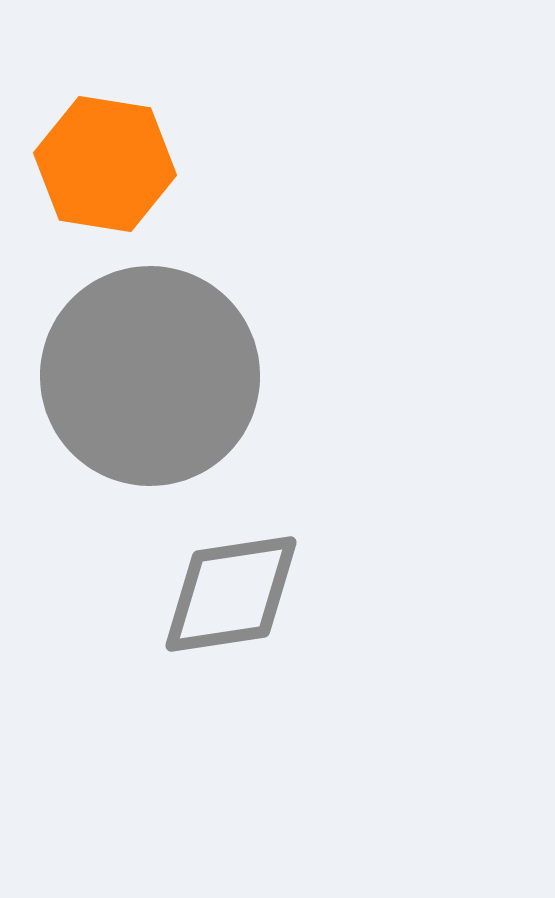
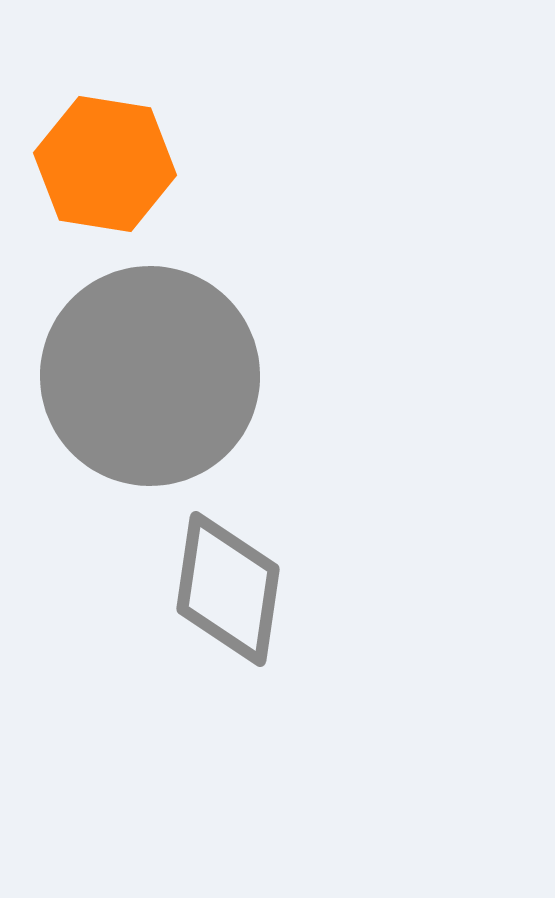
gray diamond: moved 3 px left, 5 px up; rotated 73 degrees counterclockwise
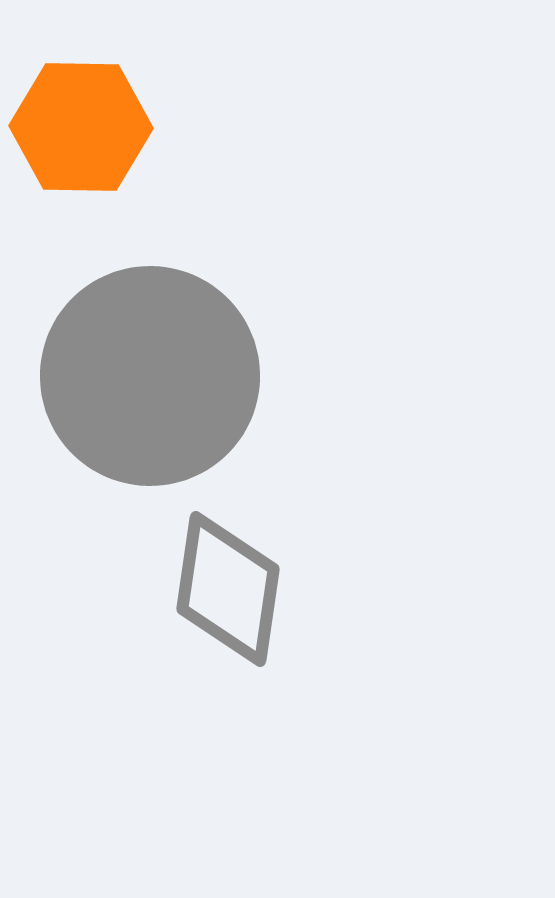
orange hexagon: moved 24 px left, 37 px up; rotated 8 degrees counterclockwise
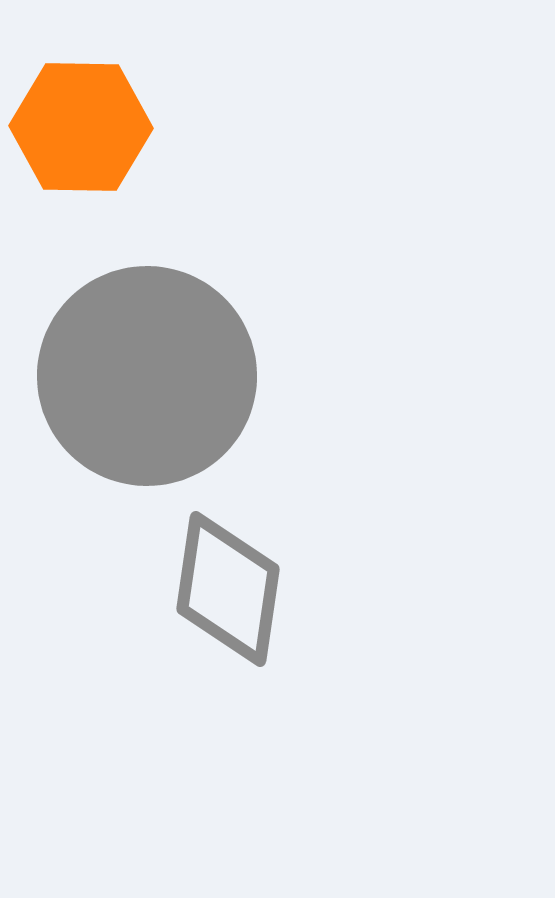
gray circle: moved 3 px left
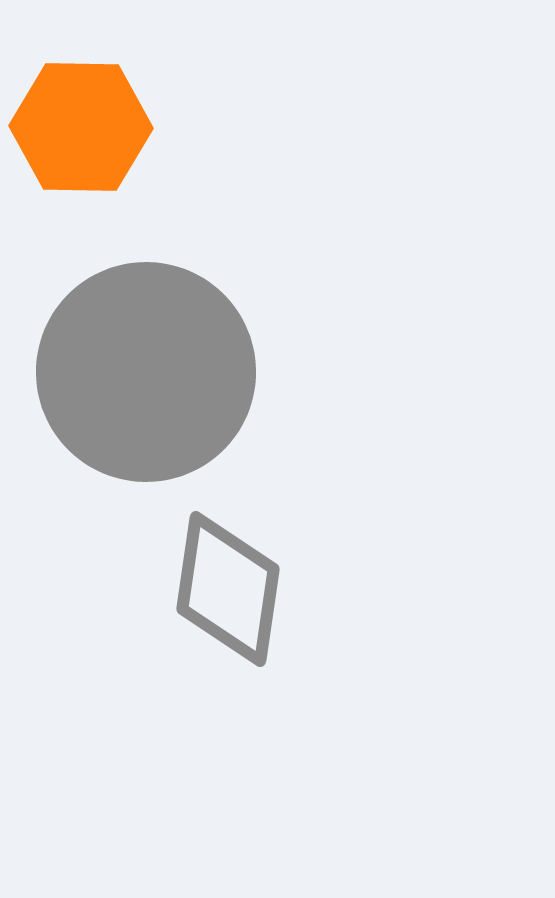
gray circle: moved 1 px left, 4 px up
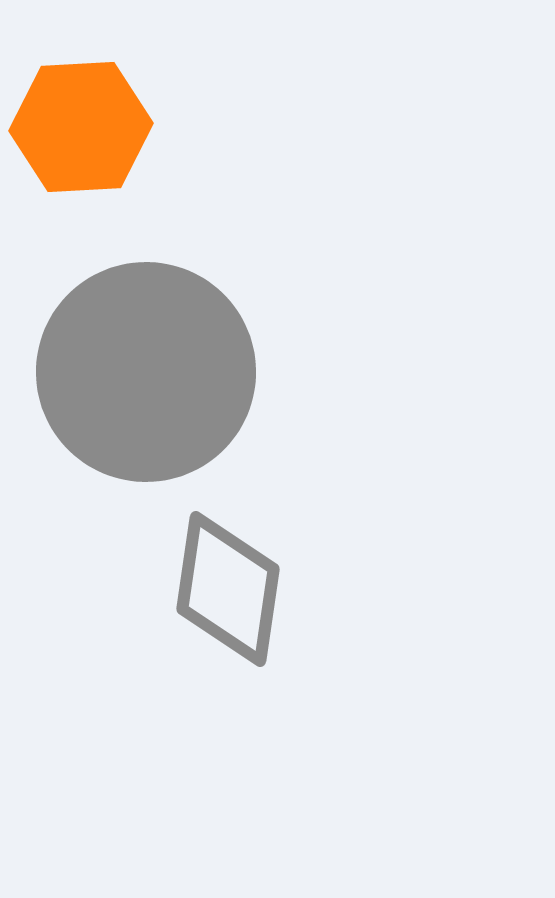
orange hexagon: rotated 4 degrees counterclockwise
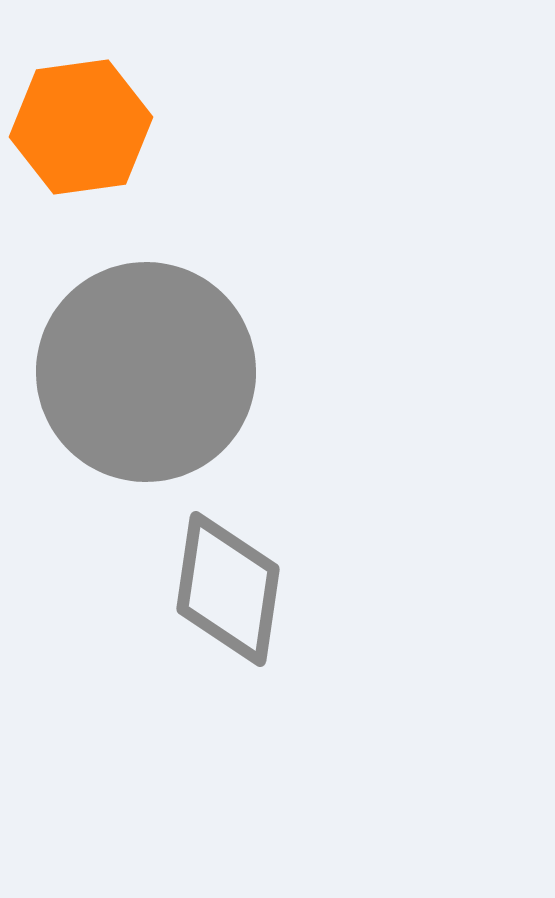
orange hexagon: rotated 5 degrees counterclockwise
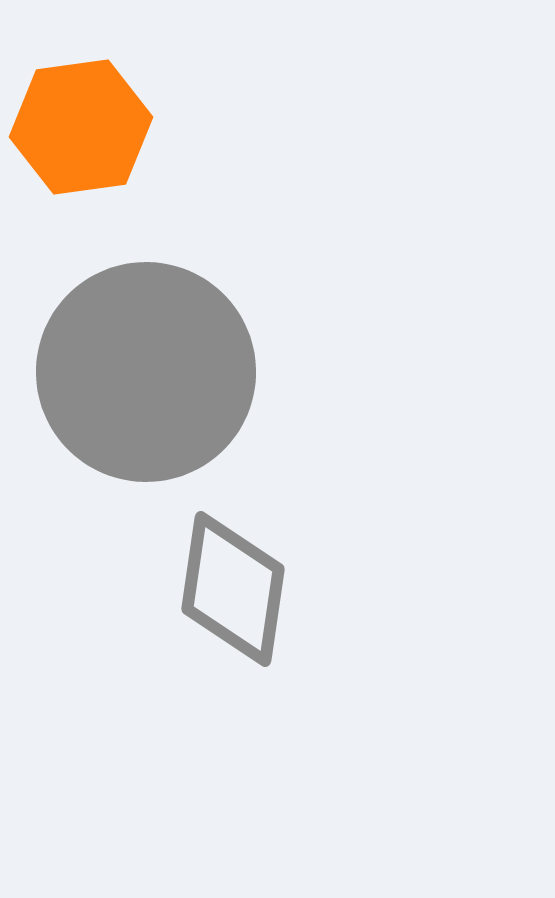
gray diamond: moved 5 px right
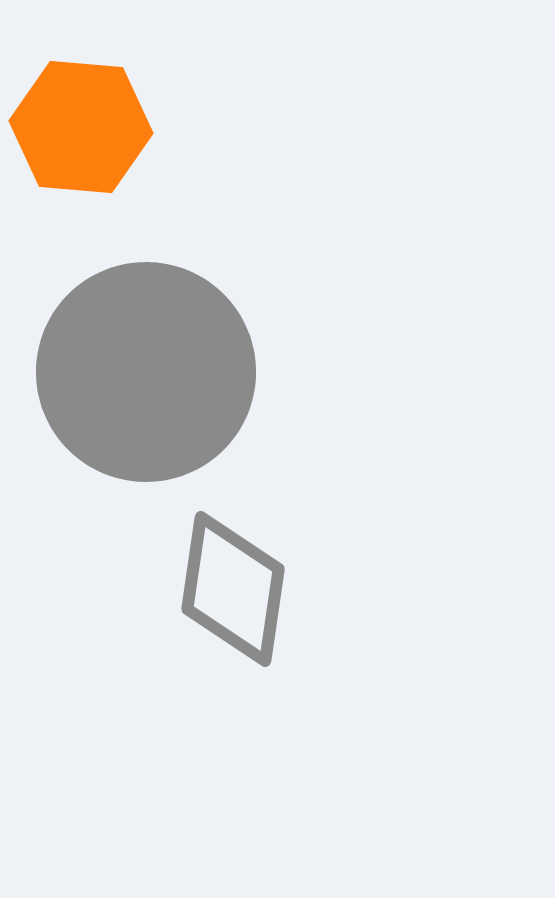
orange hexagon: rotated 13 degrees clockwise
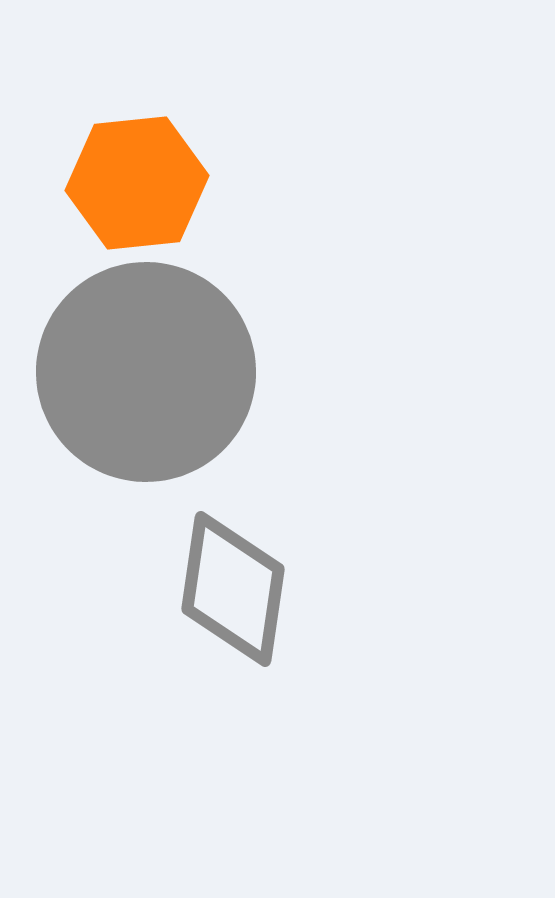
orange hexagon: moved 56 px right, 56 px down; rotated 11 degrees counterclockwise
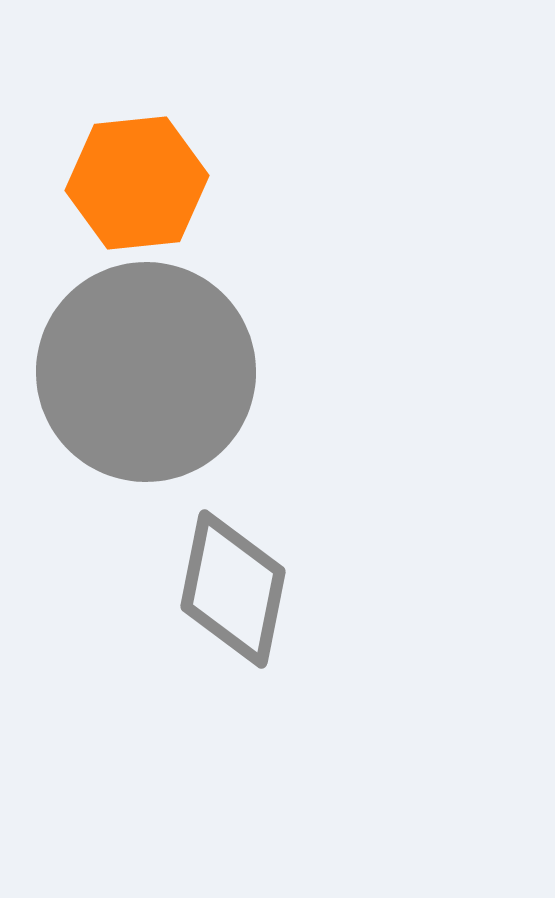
gray diamond: rotated 3 degrees clockwise
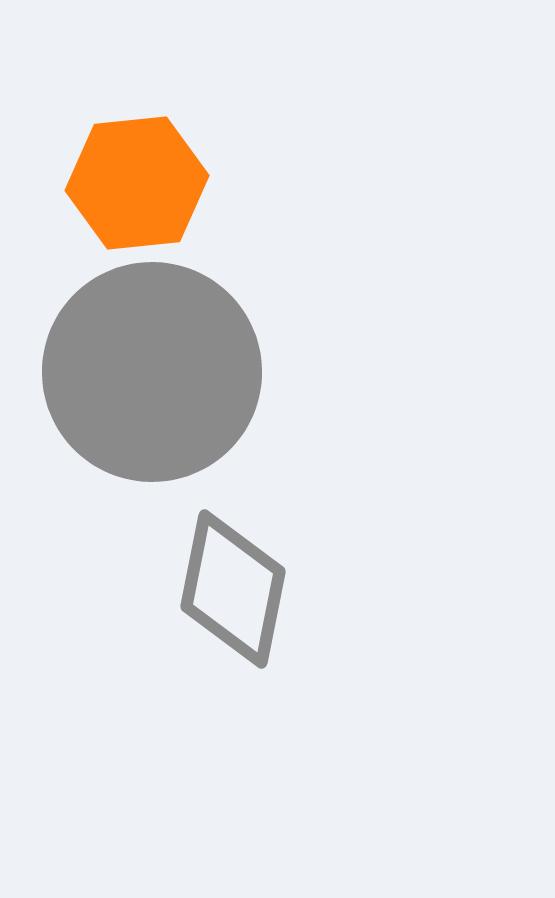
gray circle: moved 6 px right
